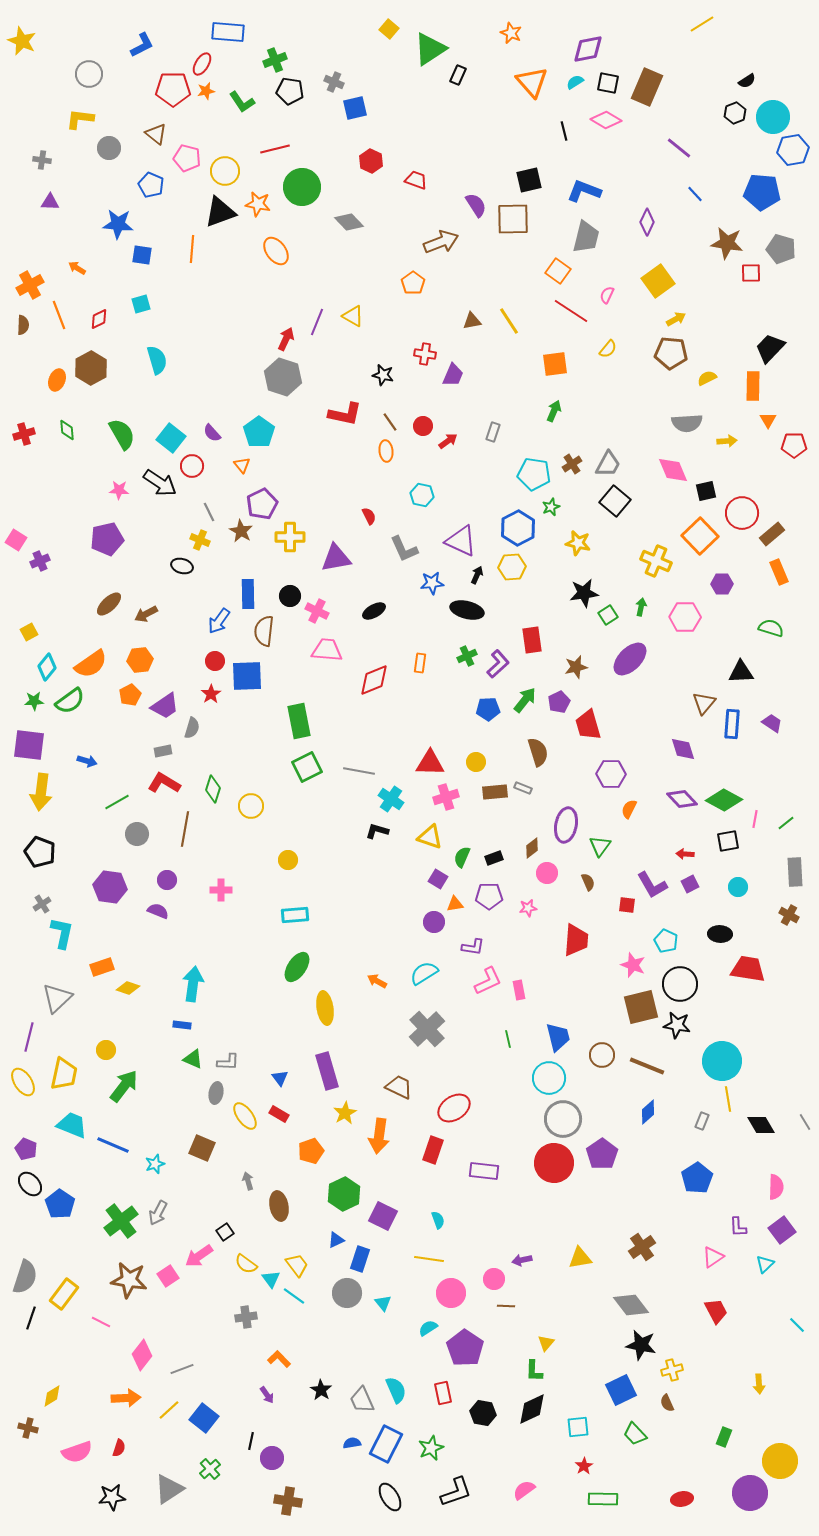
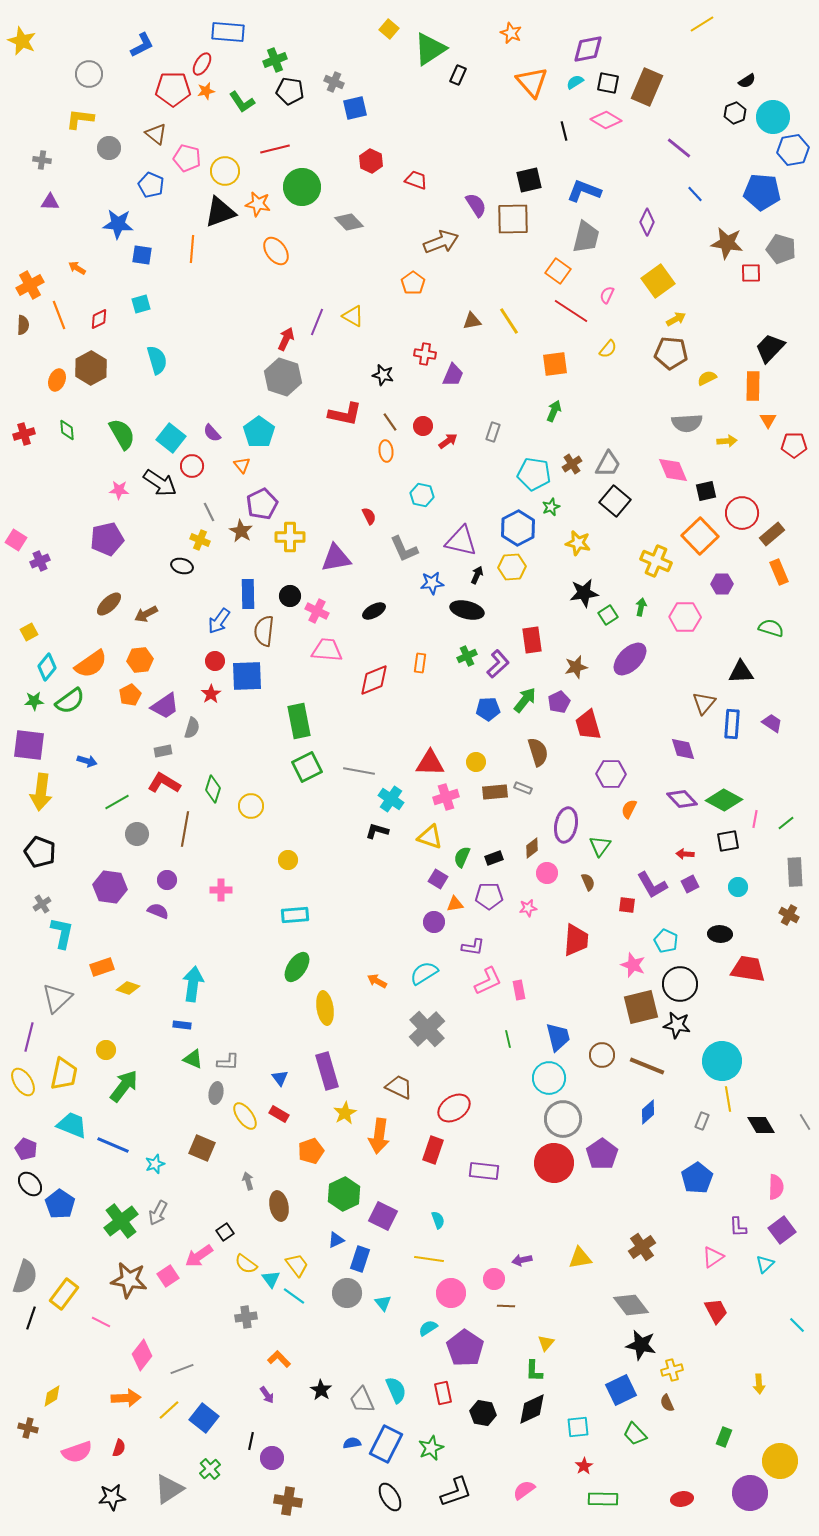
purple triangle at (461, 541): rotated 12 degrees counterclockwise
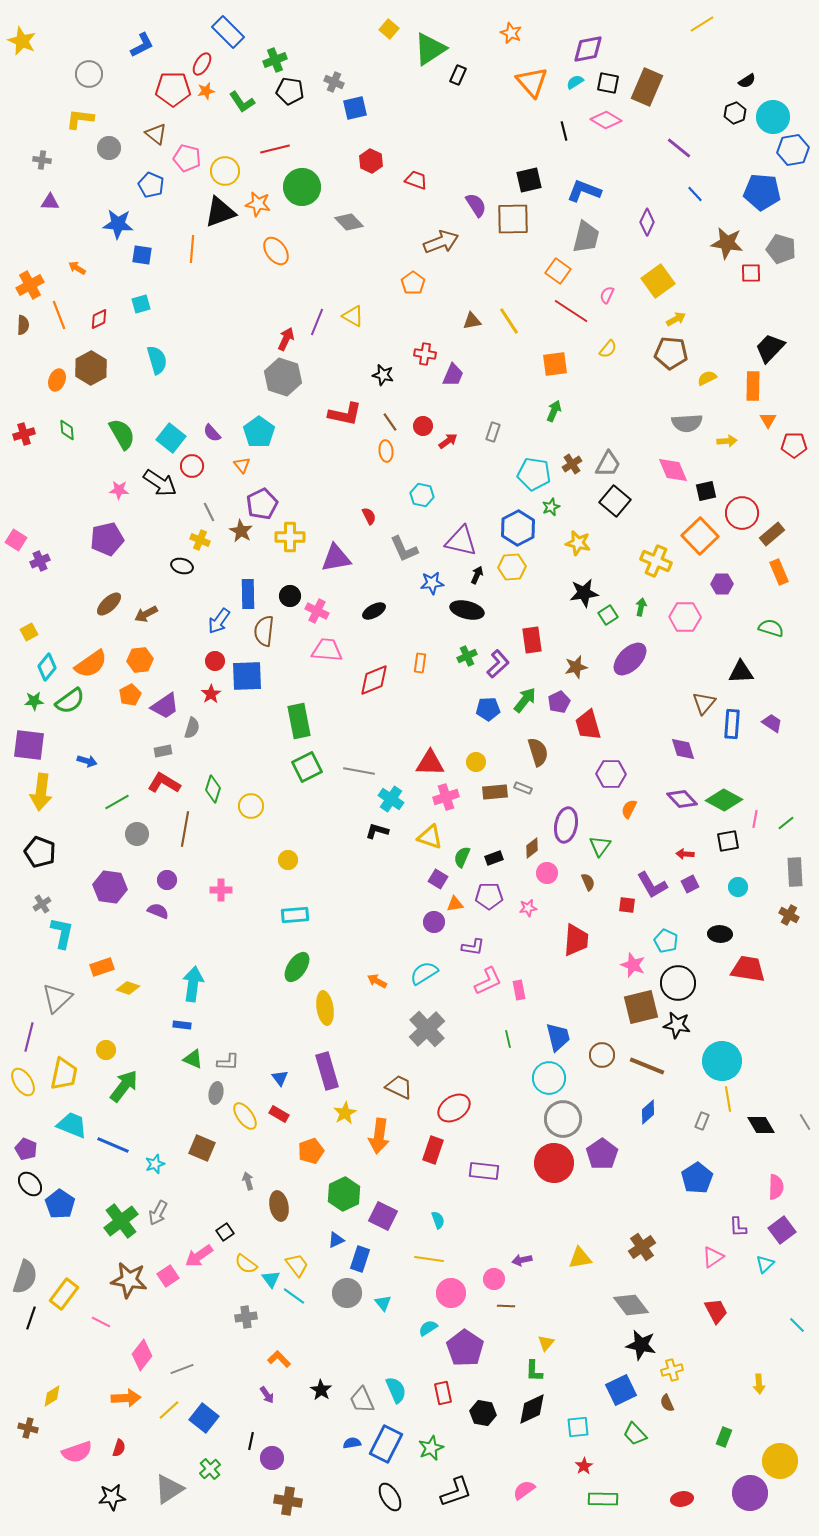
blue rectangle at (228, 32): rotated 40 degrees clockwise
black circle at (680, 984): moved 2 px left, 1 px up
